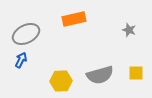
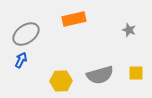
gray ellipse: rotated 8 degrees counterclockwise
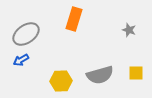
orange rectangle: rotated 60 degrees counterclockwise
blue arrow: rotated 147 degrees counterclockwise
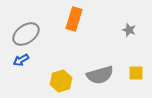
yellow hexagon: rotated 15 degrees counterclockwise
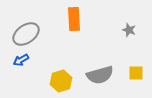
orange rectangle: rotated 20 degrees counterclockwise
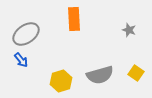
blue arrow: rotated 98 degrees counterclockwise
yellow square: rotated 35 degrees clockwise
